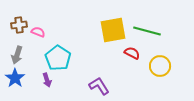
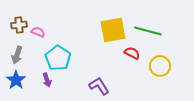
green line: moved 1 px right
blue star: moved 1 px right, 2 px down
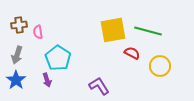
pink semicircle: rotated 120 degrees counterclockwise
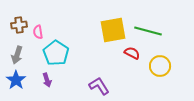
cyan pentagon: moved 2 px left, 5 px up
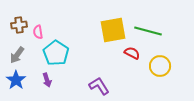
gray arrow: rotated 18 degrees clockwise
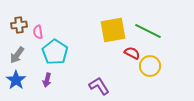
green line: rotated 12 degrees clockwise
cyan pentagon: moved 1 px left, 1 px up
yellow circle: moved 10 px left
purple arrow: rotated 32 degrees clockwise
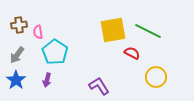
yellow circle: moved 6 px right, 11 px down
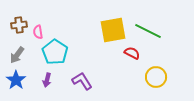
purple L-shape: moved 17 px left, 5 px up
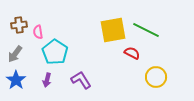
green line: moved 2 px left, 1 px up
gray arrow: moved 2 px left, 1 px up
purple L-shape: moved 1 px left, 1 px up
